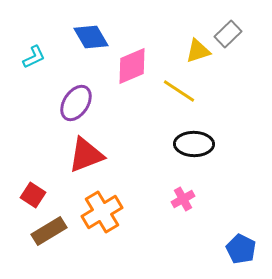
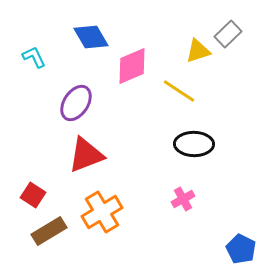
cyan L-shape: rotated 90 degrees counterclockwise
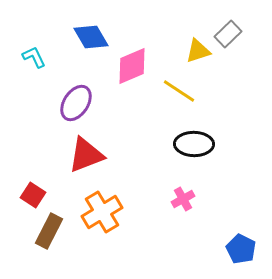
brown rectangle: rotated 32 degrees counterclockwise
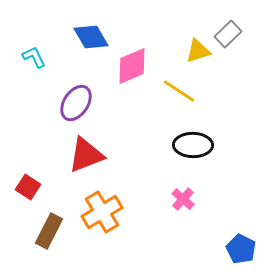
black ellipse: moved 1 px left, 1 px down
red square: moved 5 px left, 8 px up
pink cross: rotated 20 degrees counterclockwise
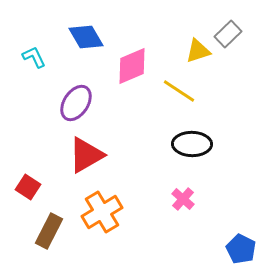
blue diamond: moved 5 px left
black ellipse: moved 1 px left, 1 px up
red triangle: rotated 9 degrees counterclockwise
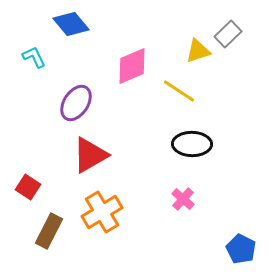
blue diamond: moved 15 px left, 13 px up; rotated 9 degrees counterclockwise
red triangle: moved 4 px right
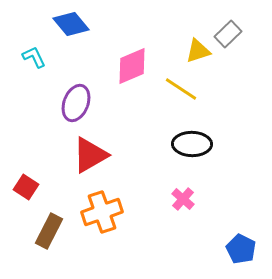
yellow line: moved 2 px right, 2 px up
purple ellipse: rotated 12 degrees counterclockwise
red square: moved 2 px left
orange cross: rotated 12 degrees clockwise
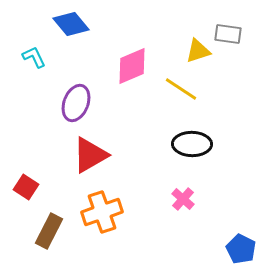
gray rectangle: rotated 52 degrees clockwise
